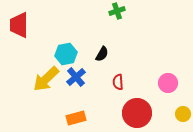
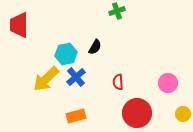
black semicircle: moved 7 px left, 7 px up
orange rectangle: moved 2 px up
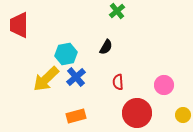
green cross: rotated 21 degrees counterclockwise
black semicircle: moved 11 px right
pink circle: moved 4 px left, 2 px down
yellow circle: moved 1 px down
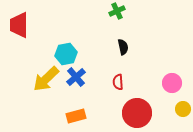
green cross: rotated 14 degrees clockwise
black semicircle: moved 17 px right; rotated 42 degrees counterclockwise
pink circle: moved 8 px right, 2 px up
yellow circle: moved 6 px up
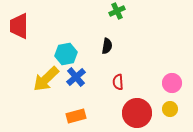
red trapezoid: moved 1 px down
black semicircle: moved 16 px left, 1 px up; rotated 21 degrees clockwise
yellow circle: moved 13 px left
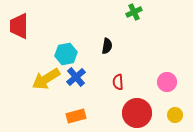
green cross: moved 17 px right, 1 px down
yellow arrow: rotated 12 degrees clockwise
pink circle: moved 5 px left, 1 px up
yellow circle: moved 5 px right, 6 px down
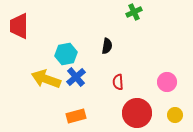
yellow arrow: rotated 52 degrees clockwise
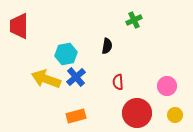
green cross: moved 8 px down
pink circle: moved 4 px down
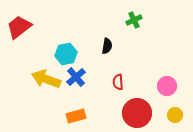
red trapezoid: moved 1 px down; rotated 52 degrees clockwise
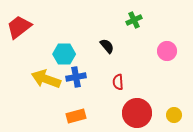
black semicircle: rotated 49 degrees counterclockwise
cyan hexagon: moved 2 px left; rotated 10 degrees clockwise
blue cross: rotated 30 degrees clockwise
pink circle: moved 35 px up
yellow circle: moved 1 px left
